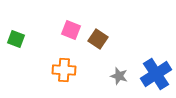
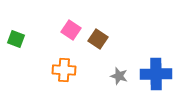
pink square: rotated 12 degrees clockwise
blue cross: rotated 32 degrees clockwise
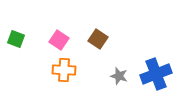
pink square: moved 12 px left, 10 px down
blue cross: rotated 20 degrees counterclockwise
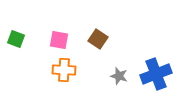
pink square: rotated 24 degrees counterclockwise
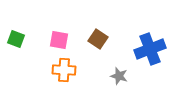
blue cross: moved 6 px left, 25 px up
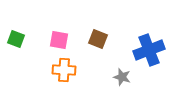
brown square: rotated 12 degrees counterclockwise
blue cross: moved 1 px left, 1 px down
gray star: moved 3 px right, 1 px down
